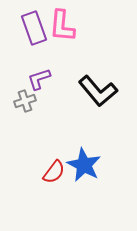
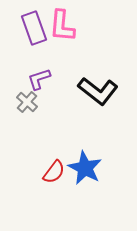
black L-shape: rotated 12 degrees counterclockwise
gray cross: moved 2 px right, 1 px down; rotated 30 degrees counterclockwise
blue star: moved 1 px right, 3 px down
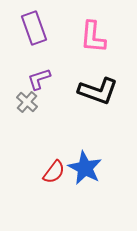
pink L-shape: moved 31 px right, 11 px down
black L-shape: rotated 18 degrees counterclockwise
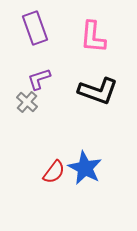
purple rectangle: moved 1 px right
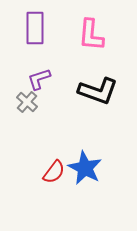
purple rectangle: rotated 20 degrees clockwise
pink L-shape: moved 2 px left, 2 px up
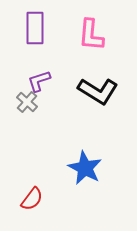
purple L-shape: moved 2 px down
black L-shape: rotated 12 degrees clockwise
red semicircle: moved 22 px left, 27 px down
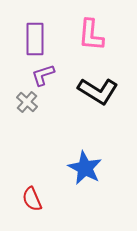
purple rectangle: moved 11 px down
purple L-shape: moved 4 px right, 6 px up
red semicircle: rotated 120 degrees clockwise
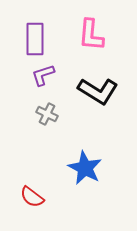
gray cross: moved 20 px right, 12 px down; rotated 15 degrees counterclockwise
red semicircle: moved 2 px up; rotated 30 degrees counterclockwise
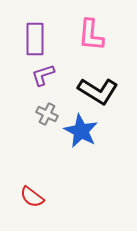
blue star: moved 4 px left, 37 px up
